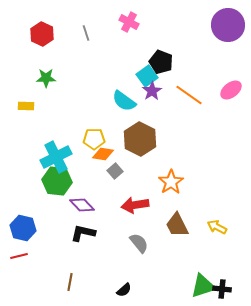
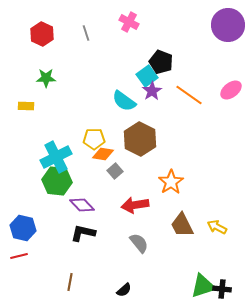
brown trapezoid: moved 5 px right
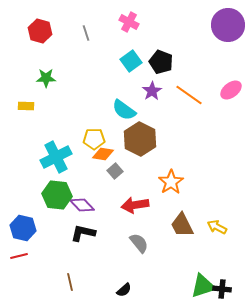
red hexagon: moved 2 px left, 3 px up; rotated 10 degrees counterclockwise
cyan square: moved 16 px left, 15 px up
cyan semicircle: moved 9 px down
green hexagon: moved 14 px down
brown line: rotated 24 degrees counterclockwise
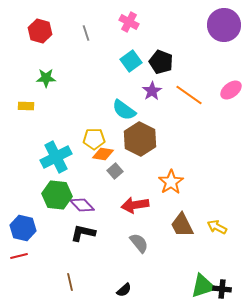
purple circle: moved 4 px left
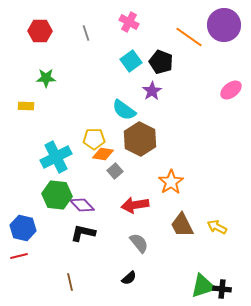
red hexagon: rotated 15 degrees counterclockwise
orange line: moved 58 px up
black semicircle: moved 5 px right, 12 px up
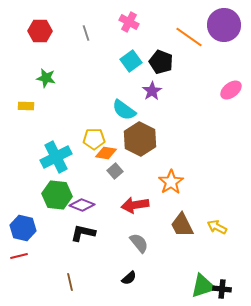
green star: rotated 12 degrees clockwise
orange diamond: moved 3 px right, 1 px up
purple diamond: rotated 25 degrees counterclockwise
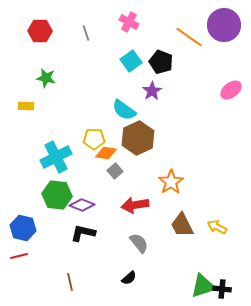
brown hexagon: moved 2 px left, 1 px up; rotated 8 degrees clockwise
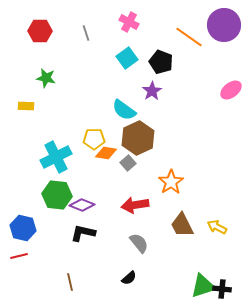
cyan square: moved 4 px left, 3 px up
gray square: moved 13 px right, 8 px up
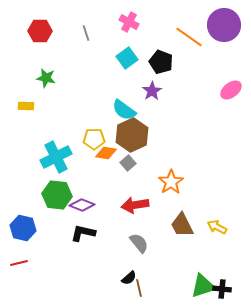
brown hexagon: moved 6 px left, 3 px up
red line: moved 7 px down
brown line: moved 69 px right, 6 px down
